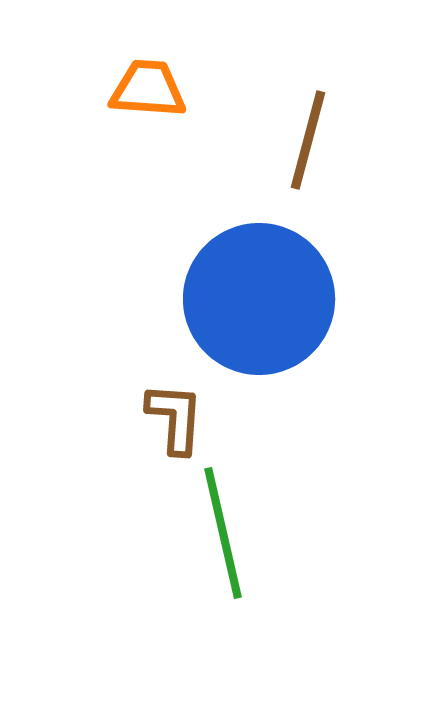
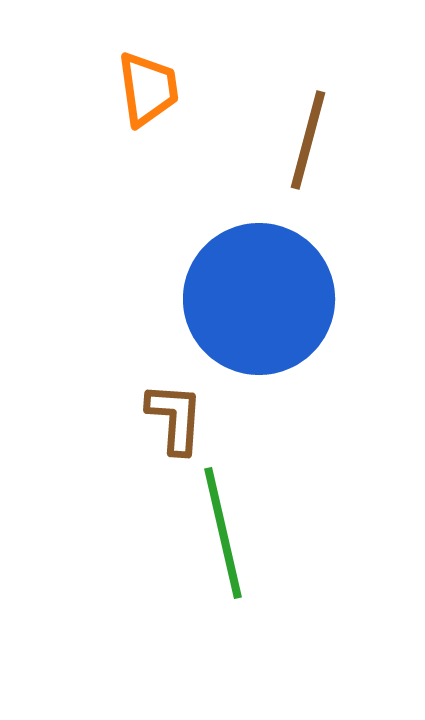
orange trapezoid: rotated 78 degrees clockwise
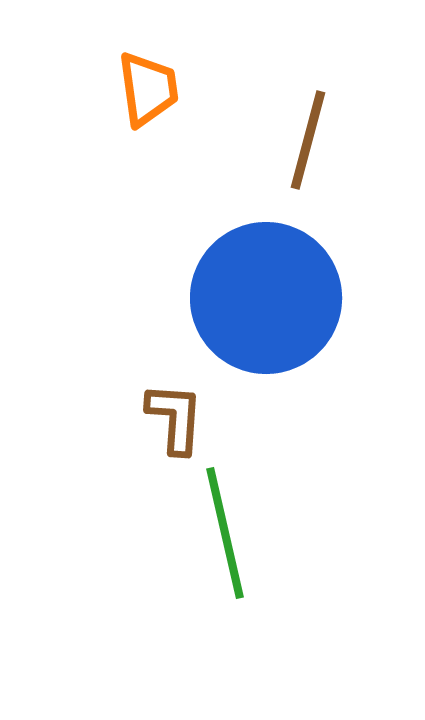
blue circle: moved 7 px right, 1 px up
green line: moved 2 px right
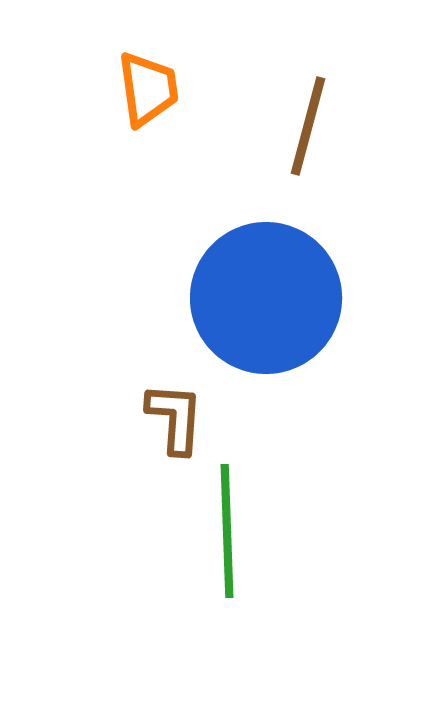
brown line: moved 14 px up
green line: moved 2 px right, 2 px up; rotated 11 degrees clockwise
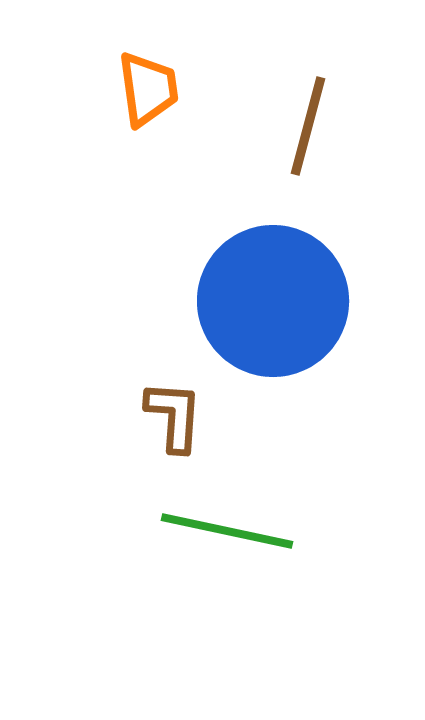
blue circle: moved 7 px right, 3 px down
brown L-shape: moved 1 px left, 2 px up
green line: rotated 76 degrees counterclockwise
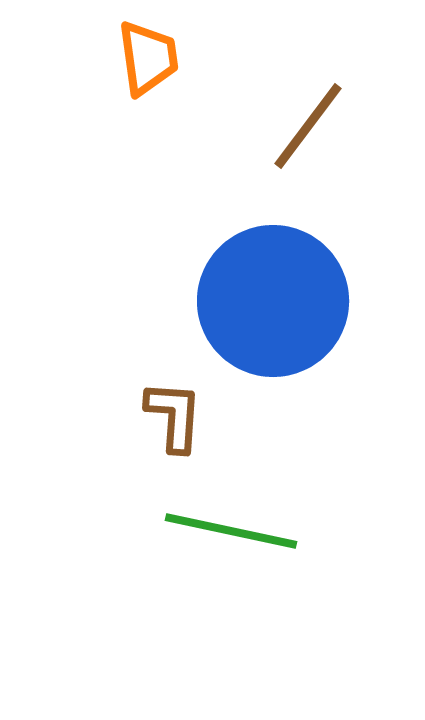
orange trapezoid: moved 31 px up
brown line: rotated 22 degrees clockwise
green line: moved 4 px right
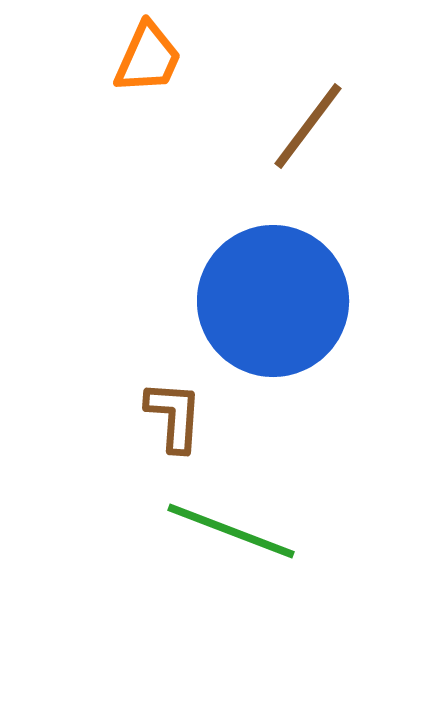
orange trapezoid: rotated 32 degrees clockwise
green line: rotated 9 degrees clockwise
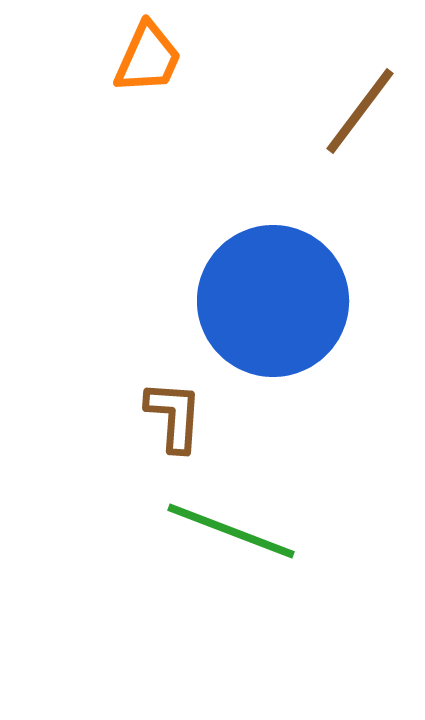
brown line: moved 52 px right, 15 px up
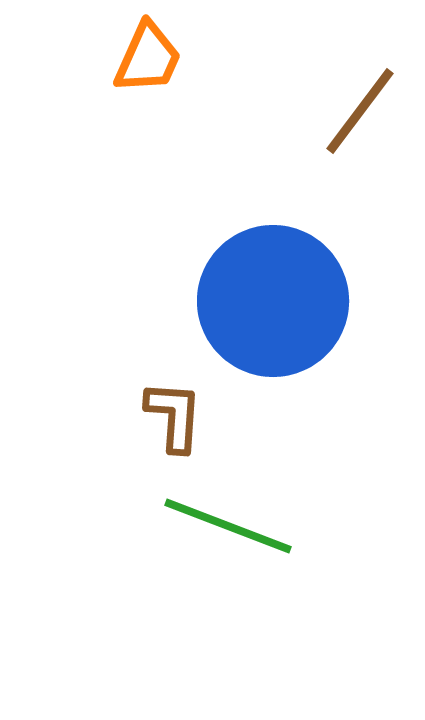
green line: moved 3 px left, 5 px up
